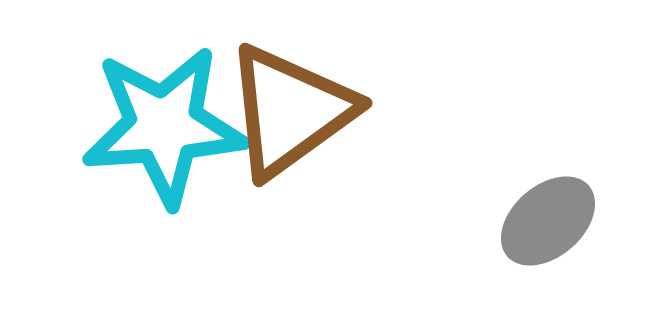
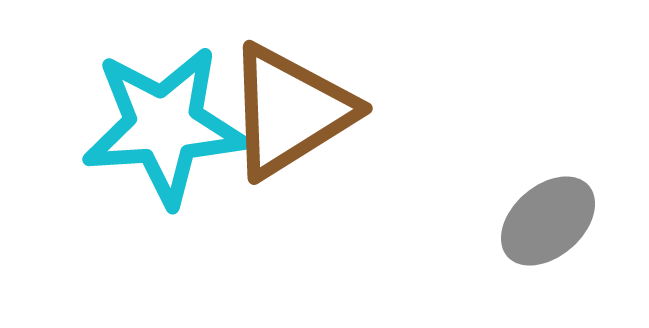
brown triangle: rotated 4 degrees clockwise
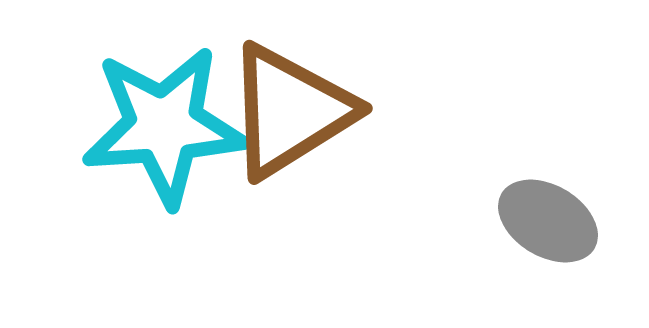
gray ellipse: rotated 72 degrees clockwise
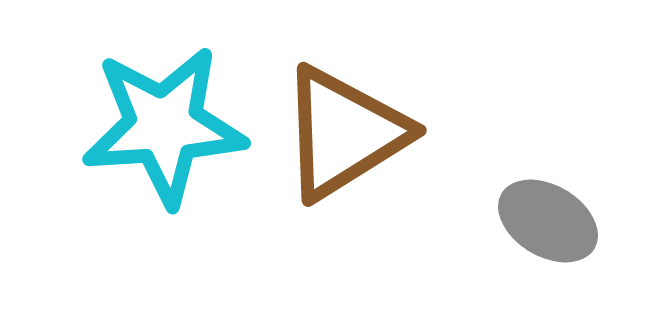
brown triangle: moved 54 px right, 22 px down
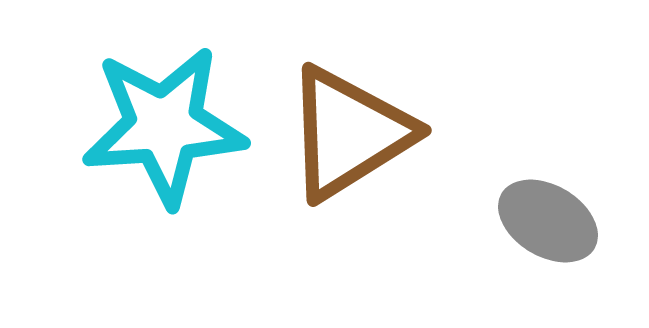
brown triangle: moved 5 px right
